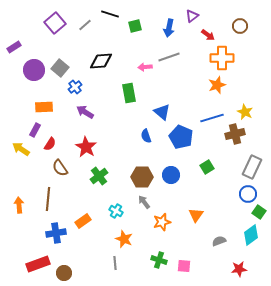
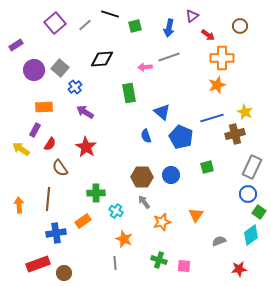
purple rectangle at (14, 47): moved 2 px right, 2 px up
black diamond at (101, 61): moved 1 px right, 2 px up
green square at (207, 167): rotated 16 degrees clockwise
green cross at (99, 176): moved 3 px left, 17 px down; rotated 36 degrees clockwise
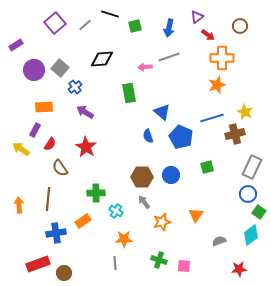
purple triangle at (192, 16): moved 5 px right, 1 px down
blue semicircle at (146, 136): moved 2 px right
orange star at (124, 239): rotated 24 degrees counterclockwise
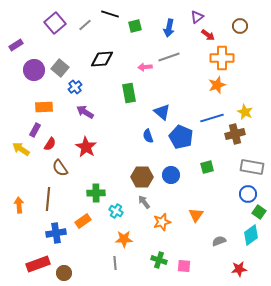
gray rectangle at (252, 167): rotated 75 degrees clockwise
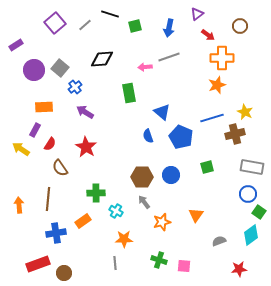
purple triangle at (197, 17): moved 3 px up
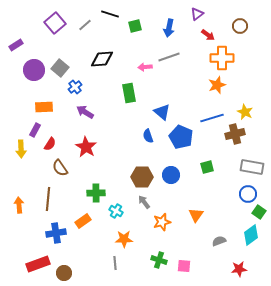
yellow arrow at (21, 149): rotated 126 degrees counterclockwise
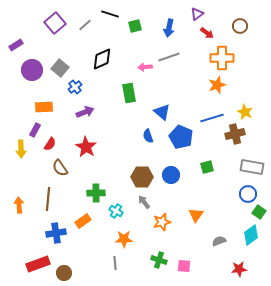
red arrow at (208, 35): moved 1 px left, 2 px up
black diamond at (102, 59): rotated 20 degrees counterclockwise
purple circle at (34, 70): moved 2 px left
purple arrow at (85, 112): rotated 126 degrees clockwise
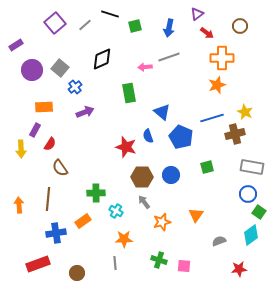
red star at (86, 147): moved 40 px right; rotated 15 degrees counterclockwise
brown circle at (64, 273): moved 13 px right
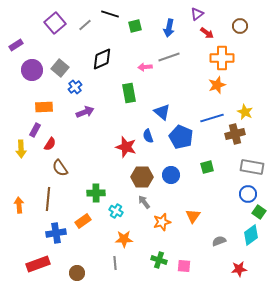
orange triangle at (196, 215): moved 3 px left, 1 px down
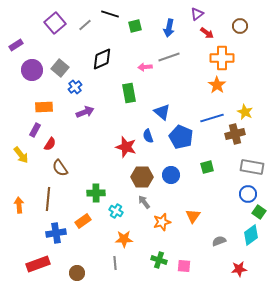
orange star at (217, 85): rotated 18 degrees counterclockwise
yellow arrow at (21, 149): moved 6 px down; rotated 36 degrees counterclockwise
